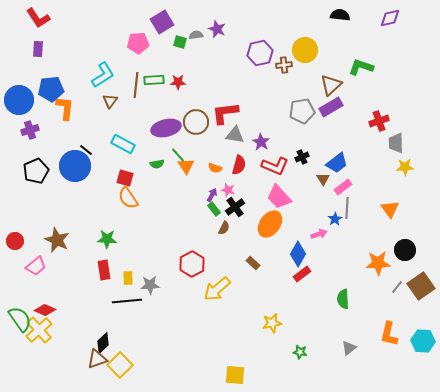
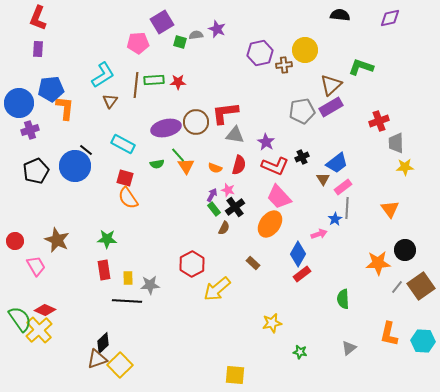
red L-shape at (38, 18): rotated 55 degrees clockwise
blue circle at (19, 100): moved 3 px down
purple star at (261, 142): moved 5 px right
pink trapezoid at (36, 266): rotated 80 degrees counterclockwise
black line at (127, 301): rotated 8 degrees clockwise
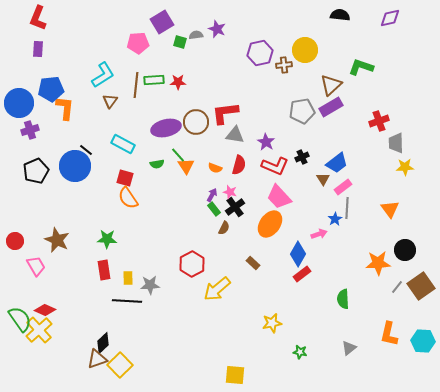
pink star at (228, 190): moved 2 px right, 2 px down
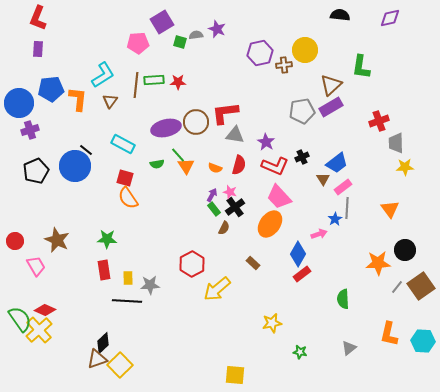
green L-shape at (361, 67): rotated 100 degrees counterclockwise
orange L-shape at (65, 108): moved 13 px right, 9 px up
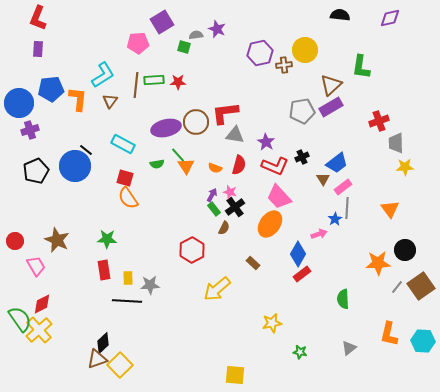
green square at (180, 42): moved 4 px right, 5 px down
red hexagon at (192, 264): moved 14 px up
red diamond at (45, 310): moved 3 px left, 6 px up; rotated 50 degrees counterclockwise
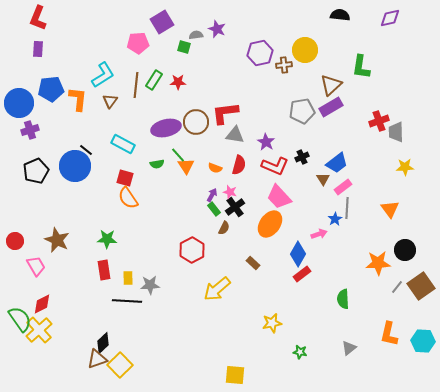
green rectangle at (154, 80): rotated 54 degrees counterclockwise
gray trapezoid at (396, 143): moved 11 px up
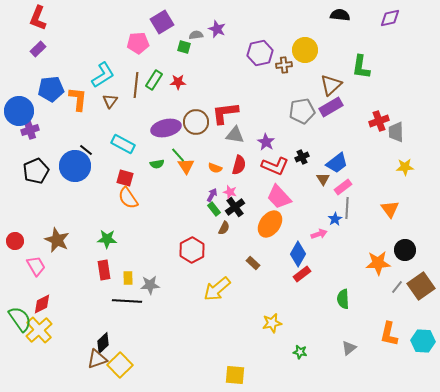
purple rectangle at (38, 49): rotated 42 degrees clockwise
blue circle at (19, 103): moved 8 px down
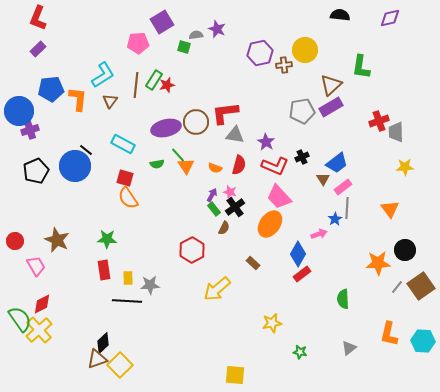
red star at (178, 82): moved 11 px left, 3 px down; rotated 14 degrees counterclockwise
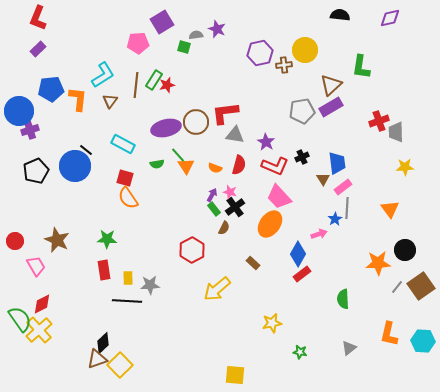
blue trapezoid at (337, 163): rotated 60 degrees counterclockwise
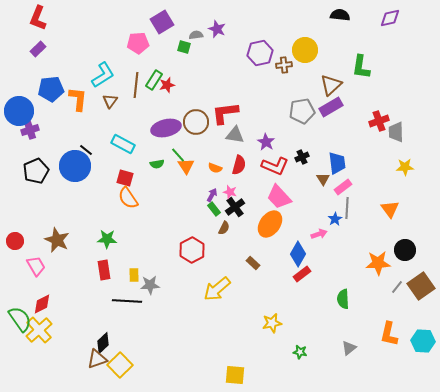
yellow rectangle at (128, 278): moved 6 px right, 3 px up
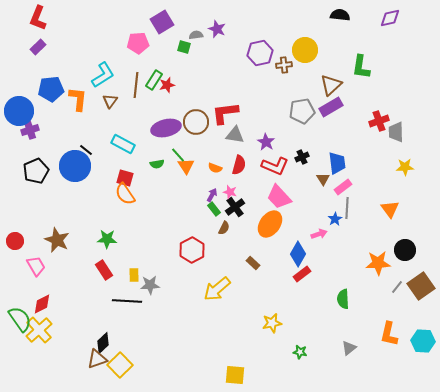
purple rectangle at (38, 49): moved 2 px up
orange semicircle at (128, 198): moved 3 px left, 4 px up
red rectangle at (104, 270): rotated 24 degrees counterclockwise
